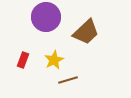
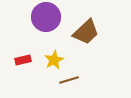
red rectangle: rotated 56 degrees clockwise
brown line: moved 1 px right
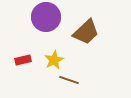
brown line: rotated 36 degrees clockwise
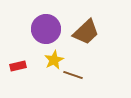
purple circle: moved 12 px down
red rectangle: moved 5 px left, 6 px down
brown line: moved 4 px right, 5 px up
